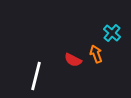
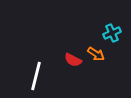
cyan cross: rotated 24 degrees clockwise
orange arrow: rotated 144 degrees clockwise
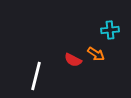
cyan cross: moved 2 px left, 3 px up; rotated 18 degrees clockwise
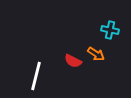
cyan cross: rotated 18 degrees clockwise
red semicircle: moved 1 px down
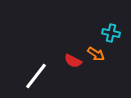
cyan cross: moved 1 px right, 3 px down
white line: rotated 24 degrees clockwise
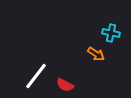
red semicircle: moved 8 px left, 24 px down
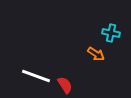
white line: rotated 72 degrees clockwise
red semicircle: rotated 150 degrees counterclockwise
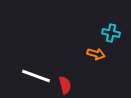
orange arrow: rotated 18 degrees counterclockwise
red semicircle: rotated 18 degrees clockwise
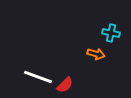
white line: moved 2 px right, 1 px down
red semicircle: rotated 60 degrees clockwise
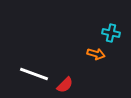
white line: moved 4 px left, 3 px up
